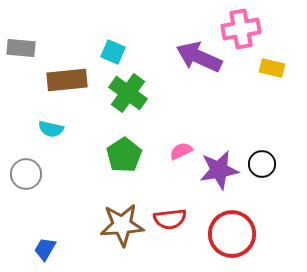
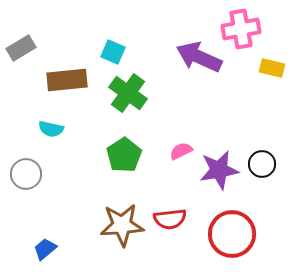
gray rectangle: rotated 36 degrees counterclockwise
blue trapezoid: rotated 20 degrees clockwise
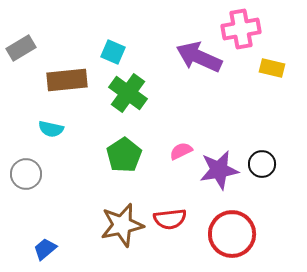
brown star: rotated 9 degrees counterclockwise
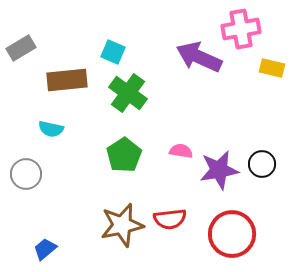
pink semicircle: rotated 35 degrees clockwise
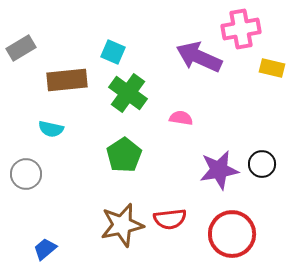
pink semicircle: moved 33 px up
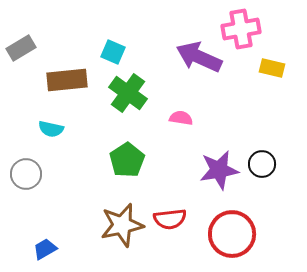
green pentagon: moved 3 px right, 5 px down
blue trapezoid: rotated 10 degrees clockwise
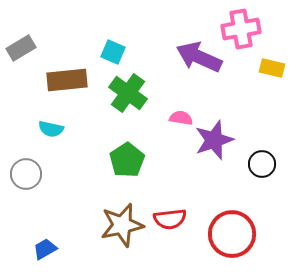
purple star: moved 5 px left, 30 px up; rotated 9 degrees counterclockwise
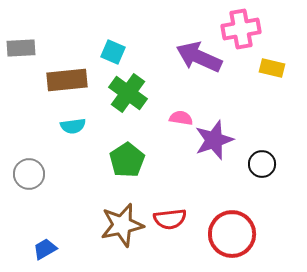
gray rectangle: rotated 28 degrees clockwise
cyan semicircle: moved 22 px right, 3 px up; rotated 20 degrees counterclockwise
gray circle: moved 3 px right
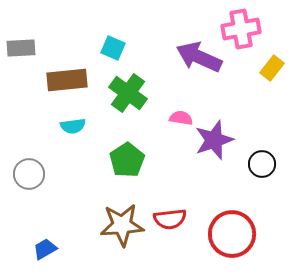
cyan square: moved 4 px up
yellow rectangle: rotated 65 degrees counterclockwise
brown star: rotated 9 degrees clockwise
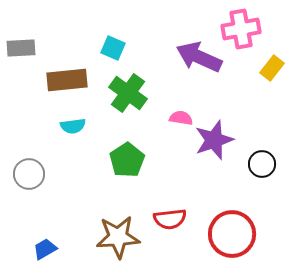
brown star: moved 4 px left, 12 px down
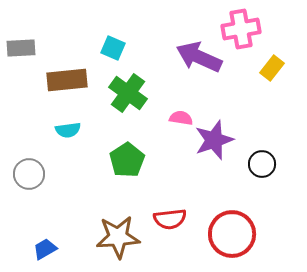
cyan semicircle: moved 5 px left, 4 px down
